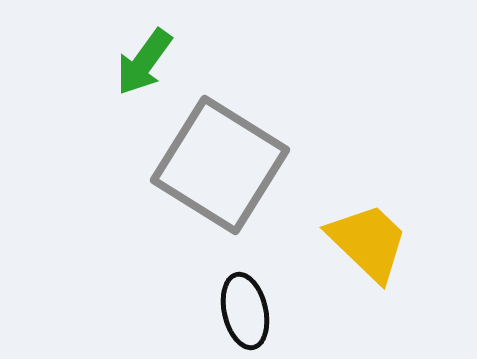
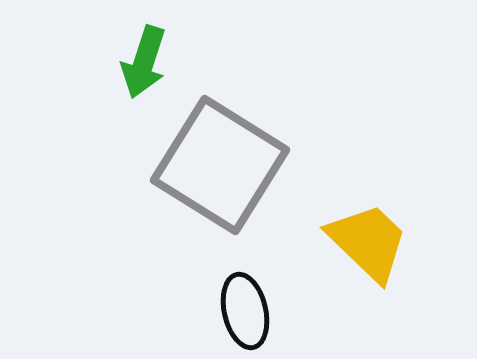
green arrow: rotated 18 degrees counterclockwise
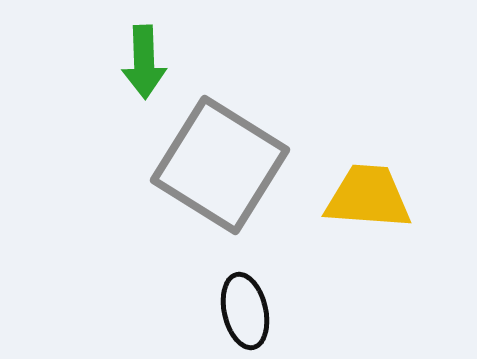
green arrow: rotated 20 degrees counterclockwise
yellow trapezoid: moved 45 px up; rotated 40 degrees counterclockwise
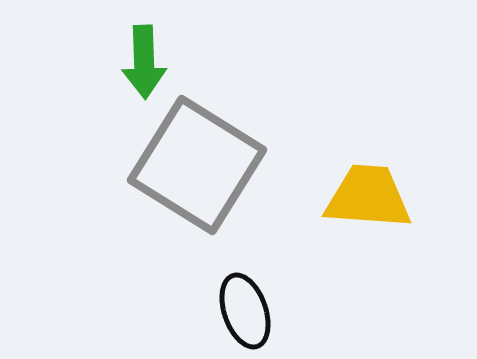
gray square: moved 23 px left
black ellipse: rotated 6 degrees counterclockwise
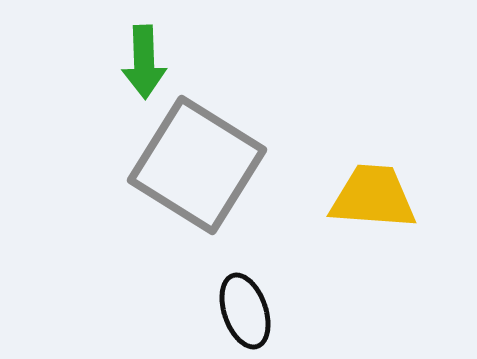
yellow trapezoid: moved 5 px right
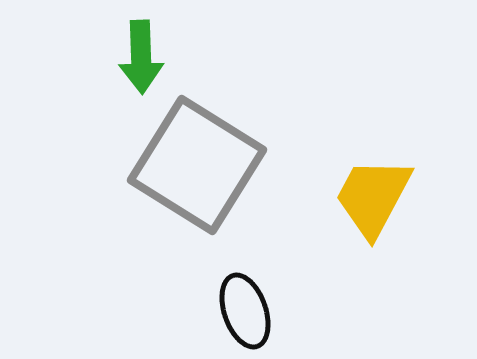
green arrow: moved 3 px left, 5 px up
yellow trapezoid: rotated 66 degrees counterclockwise
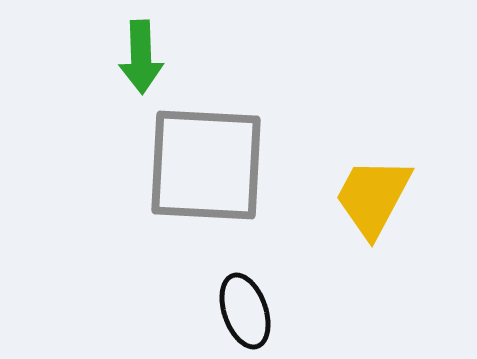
gray square: moved 9 px right; rotated 29 degrees counterclockwise
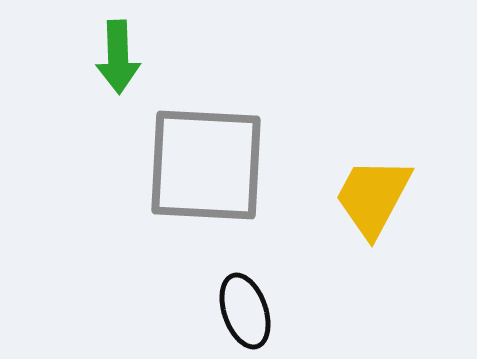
green arrow: moved 23 px left
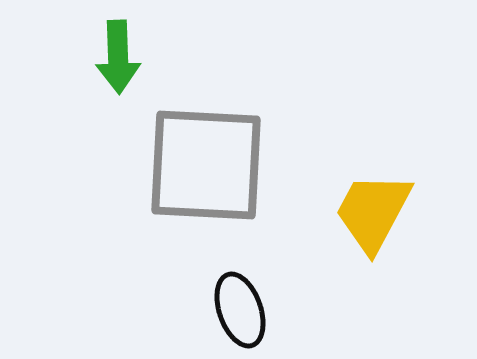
yellow trapezoid: moved 15 px down
black ellipse: moved 5 px left, 1 px up
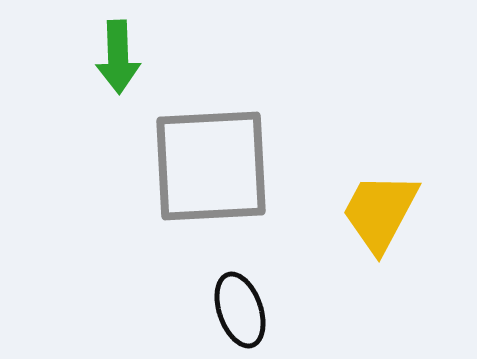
gray square: moved 5 px right, 1 px down; rotated 6 degrees counterclockwise
yellow trapezoid: moved 7 px right
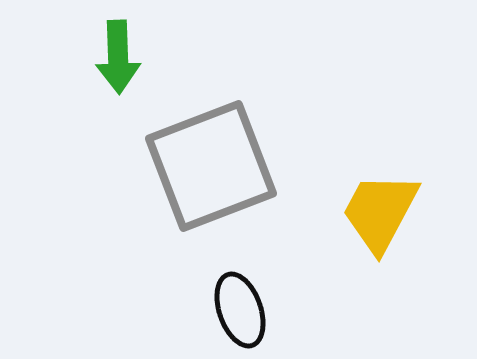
gray square: rotated 18 degrees counterclockwise
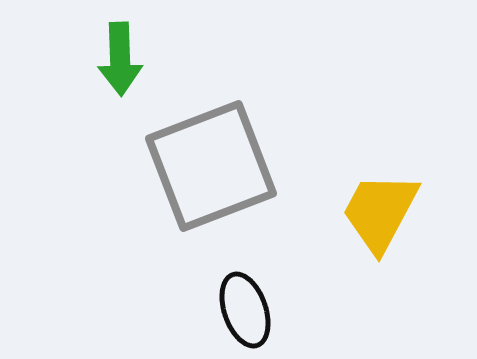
green arrow: moved 2 px right, 2 px down
black ellipse: moved 5 px right
